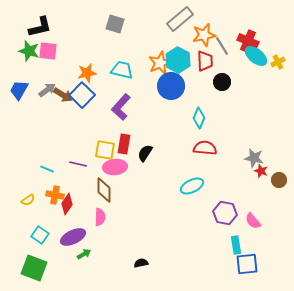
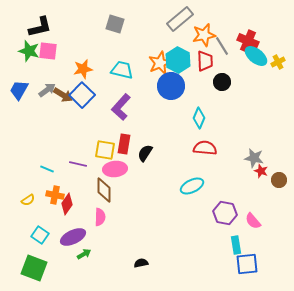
orange star at (87, 73): moved 4 px left, 4 px up
pink ellipse at (115, 167): moved 2 px down
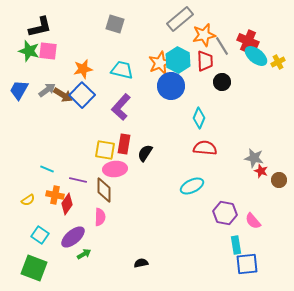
purple line at (78, 164): moved 16 px down
purple ellipse at (73, 237): rotated 15 degrees counterclockwise
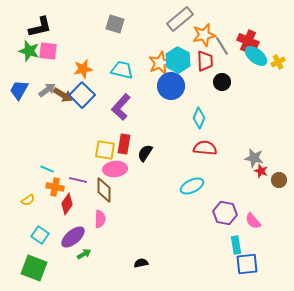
orange cross at (55, 195): moved 8 px up
pink semicircle at (100, 217): moved 2 px down
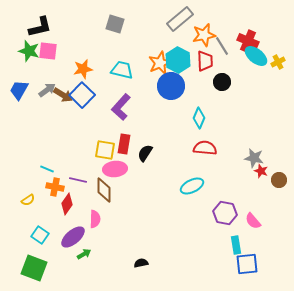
pink semicircle at (100, 219): moved 5 px left
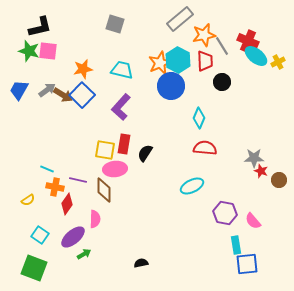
gray star at (254, 158): rotated 12 degrees counterclockwise
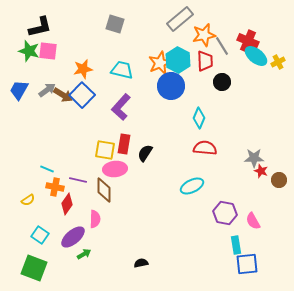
pink semicircle at (253, 221): rotated 12 degrees clockwise
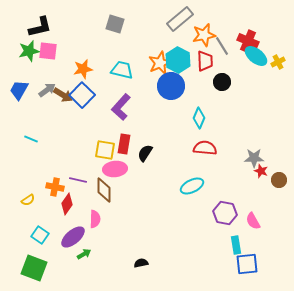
green star at (29, 51): rotated 30 degrees counterclockwise
cyan line at (47, 169): moved 16 px left, 30 px up
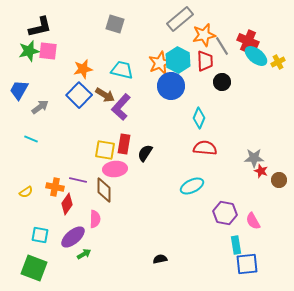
gray arrow at (47, 90): moved 7 px left, 17 px down
brown arrow at (63, 95): moved 42 px right
blue square at (82, 95): moved 3 px left
yellow semicircle at (28, 200): moved 2 px left, 8 px up
cyan square at (40, 235): rotated 24 degrees counterclockwise
black semicircle at (141, 263): moved 19 px right, 4 px up
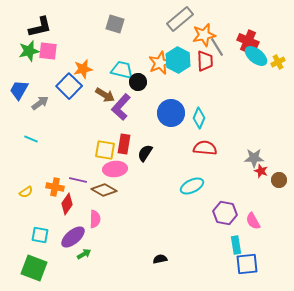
gray line at (222, 46): moved 5 px left, 1 px down
black circle at (222, 82): moved 84 px left
blue circle at (171, 86): moved 27 px down
blue square at (79, 95): moved 10 px left, 9 px up
gray arrow at (40, 107): moved 4 px up
brown diamond at (104, 190): rotated 60 degrees counterclockwise
